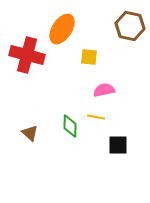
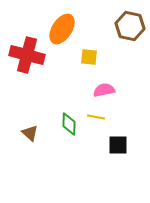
green diamond: moved 1 px left, 2 px up
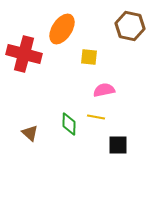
red cross: moved 3 px left, 1 px up
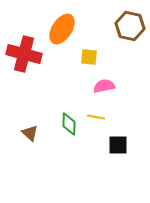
pink semicircle: moved 4 px up
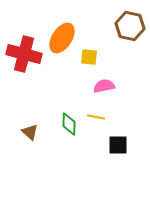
orange ellipse: moved 9 px down
brown triangle: moved 1 px up
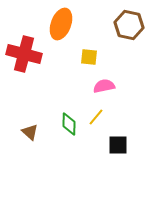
brown hexagon: moved 1 px left, 1 px up
orange ellipse: moved 1 px left, 14 px up; rotated 12 degrees counterclockwise
yellow line: rotated 60 degrees counterclockwise
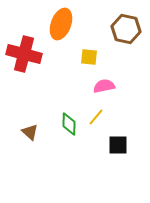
brown hexagon: moved 3 px left, 4 px down
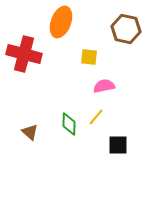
orange ellipse: moved 2 px up
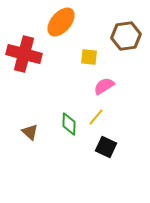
orange ellipse: rotated 20 degrees clockwise
brown hexagon: moved 7 px down; rotated 20 degrees counterclockwise
pink semicircle: rotated 20 degrees counterclockwise
black square: moved 12 px left, 2 px down; rotated 25 degrees clockwise
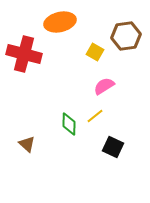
orange ellipse: moved 1 px left; rotated 36 degrees clockwise
yellow square: moved 6 px right, 5 px up; rotated 24 degrees clockwise
yellow line: moved 1 px left, 1 px up; rotated 12 degrees clockwise
brown triangle: moved 3 px left, 12 px down
black square: moved 7 px right
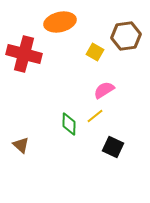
pink semicircle: moved 4 px down
brown triangle: moved 6 px left, 1 px down
